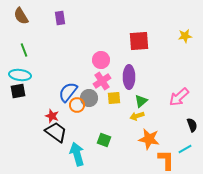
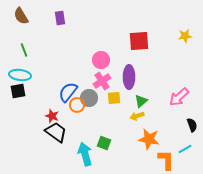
green square: moved 3 px down
cyan arrow: moved 8 px right
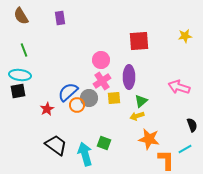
blue semicircle: rotated 10 degrees clockwise
pink arrow: moved 10 px up; rotated 60 degrees clockwise
red star: moved 5 px left, 7 px up; rotated 24 degrees clockwise
black trapezoid: moved 13 px down
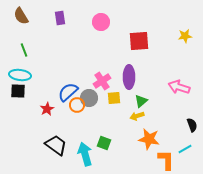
pink circle: moved 38 px up
black square: rotated 14 degrees clockwise
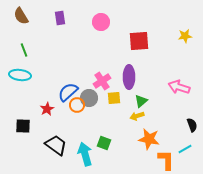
black square: moved 5 px right, 35 px down
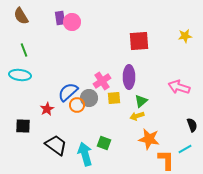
pink circle: moved 29 px left
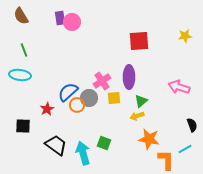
cyan arrow: moved 2 px left, 1 px up
